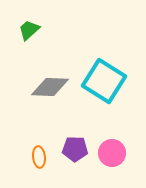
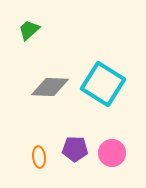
cyan square: moved 1 px left, 3 px down
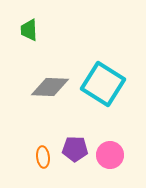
green trapezoid: rotated 50 degrees counterclockwise
pink circle: moved 2 px left, 2 px down
orange ellipse: moved 4 px right
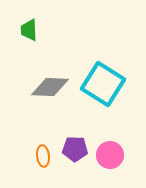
orange ellipse: moved 1 px up
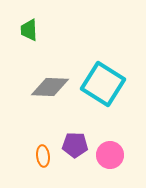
purple pentagon: moved 4 px up
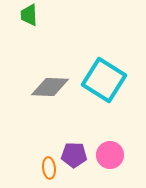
green trapezoid: moved 15 px up
cyan square: moved 1 px right, 4 px up
purple pentagon: moved 1 px left, 10 px down
orange ellipse: moved 6 px right, 12 px down
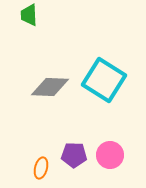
orange ellipse: moved 8 px left; rotated 20 degrees clockwise
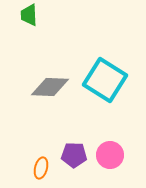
cyan square: moved 1 px right
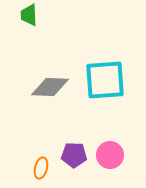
cyan square: rotated 36 degrees counterclockwise
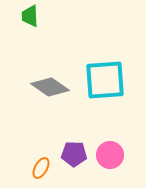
green trapezoid: moved 1 px right, 1 px down
gray diamond: rotated 33 degrees clockwise
purple pentagon: moved 1 px up
orange ellipse: rotated 15 degrees clockwise
